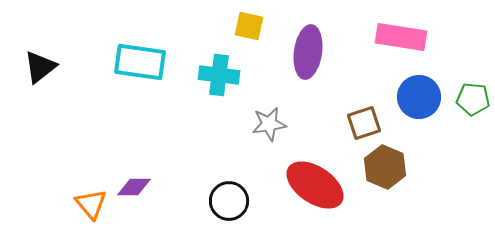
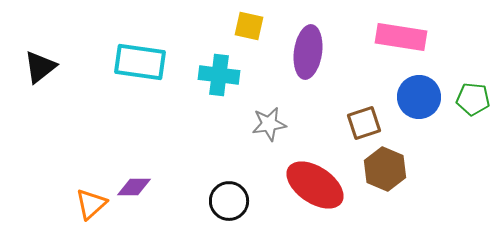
brown hexagon: moved 2 px down
orange triangle: rotated 28 degrees clockwise
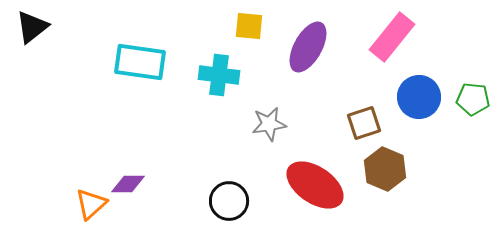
yellow square: rotated 8 degrees counterclockwise
pink rectangle: moved 9 px left; rotated 60 degrees counterclockwise
purple ellipse: moved 5 px up; rotated 21 degrees clockwise
black triangle: moved 8 px left, 40 px up
purple diamond: moved 6 px left, 3 px up
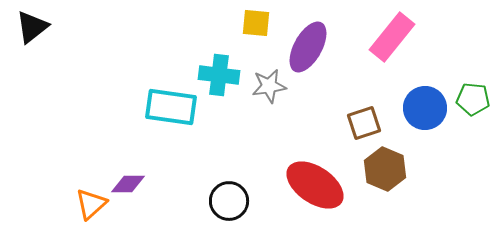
yellow square: moved 7 px right, 3 px up
cyan rectangle: moved 31 px right, 45 px down
blue circle: moved 6 px right, 11 px down
gray star: moved 38 px up
